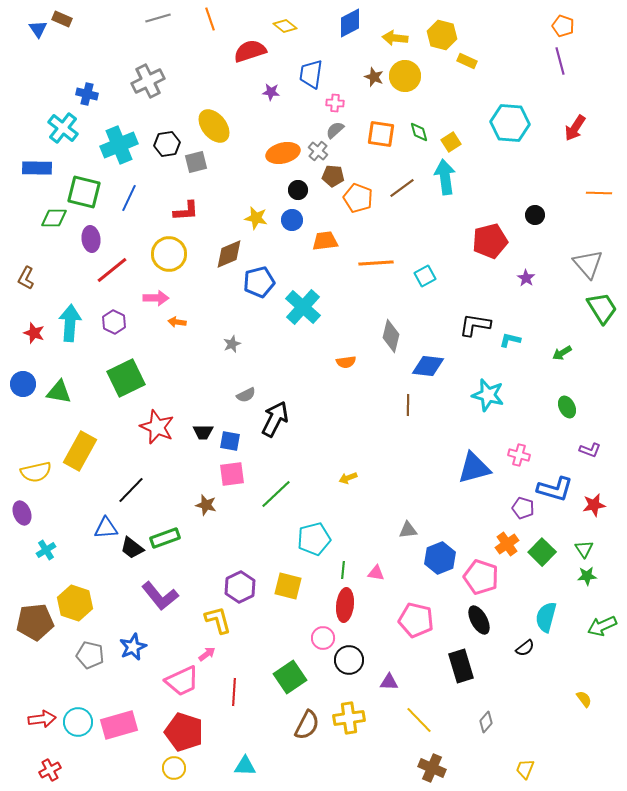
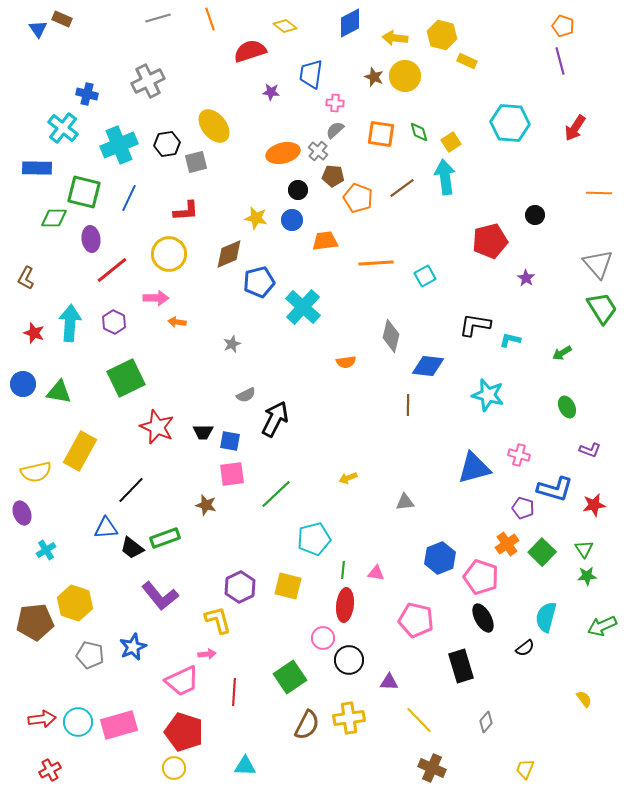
gray triangle at (588, 264): moved 10 px right
gray triangle at (408, 530): moved 3 px left, 28 px up
black ellipse at (479, 620): moved 4 px right, 2 px up
pink arrow at (207, 654): rotated 30 degrees clockwise
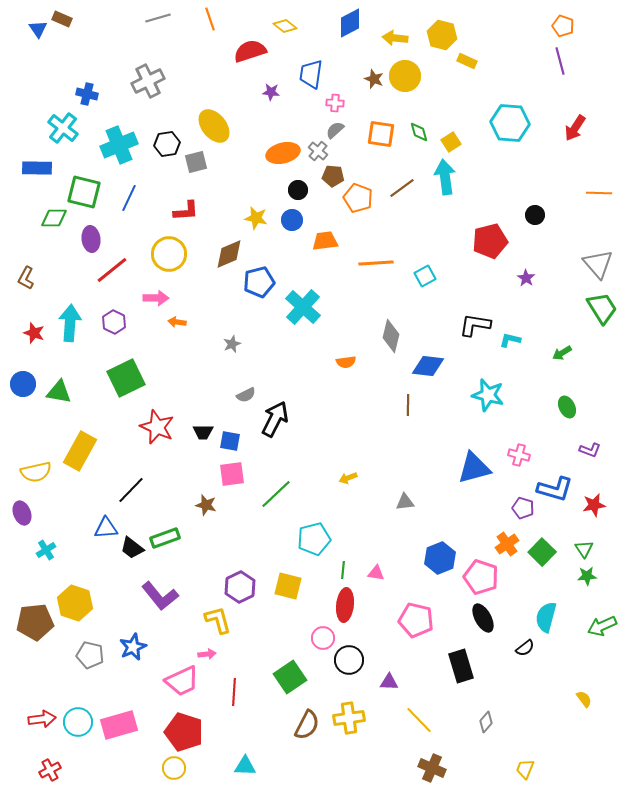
brown star at (374, 77): moved 2 px down
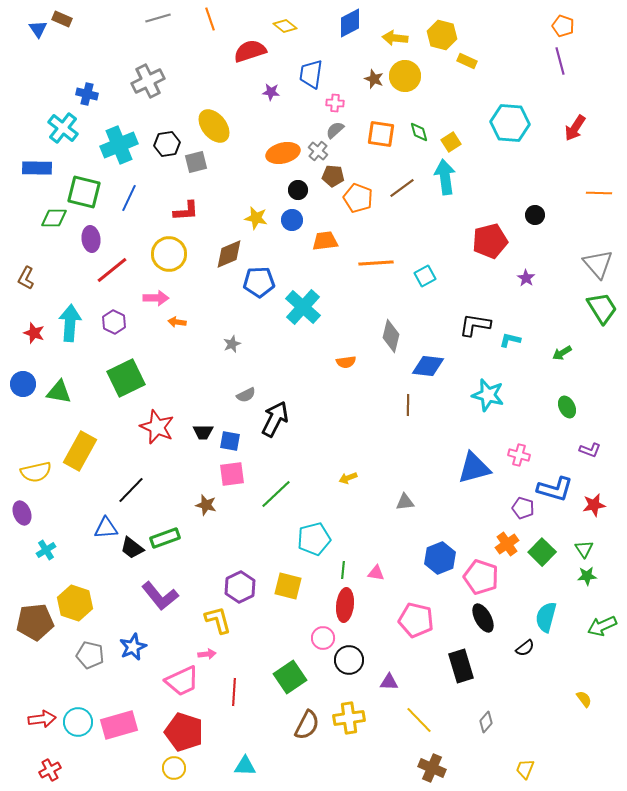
blue pentagon at (259, 282): rotated 12 degrees clockwise
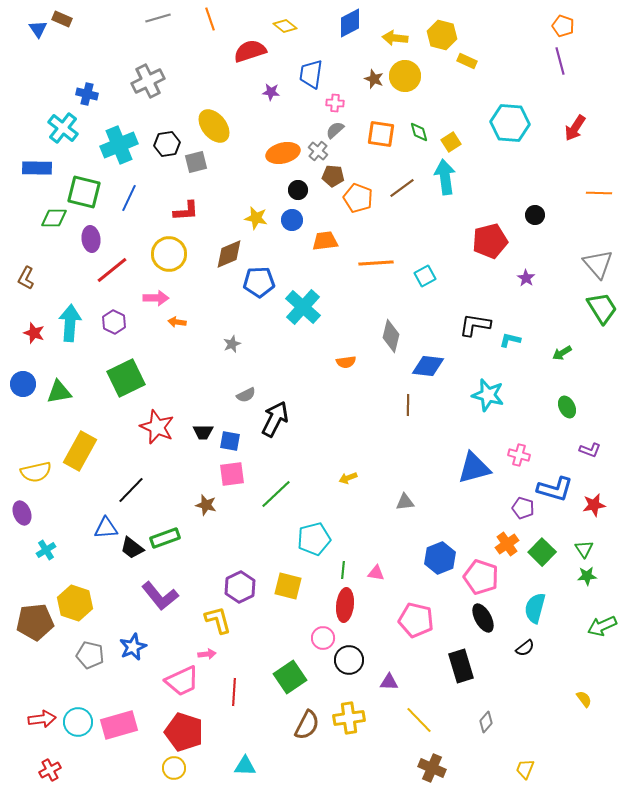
green triangle at (59, 392): rotated 20 degrees counterclockwise
cyan semicircle at (546, 617): moved 11 px left, 9 px up
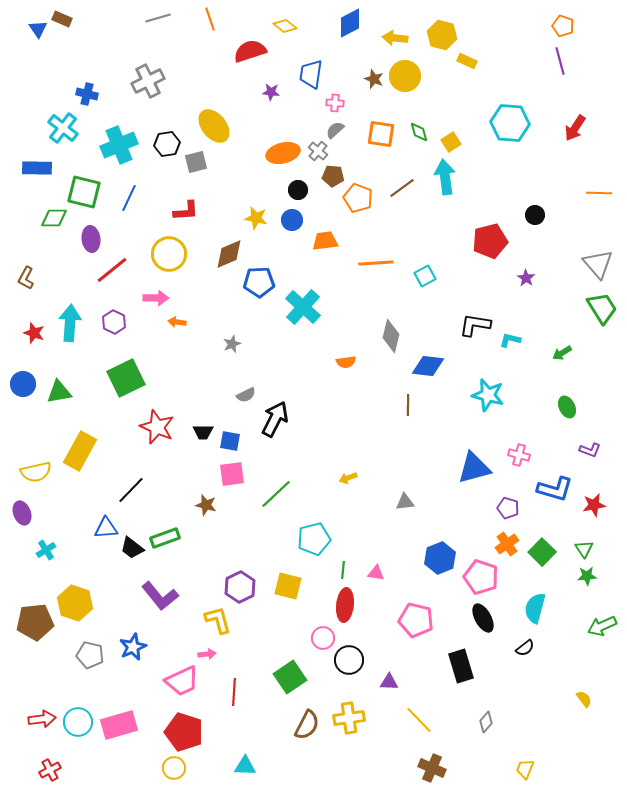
purple pentagon at (523, 508): moved 15 px left
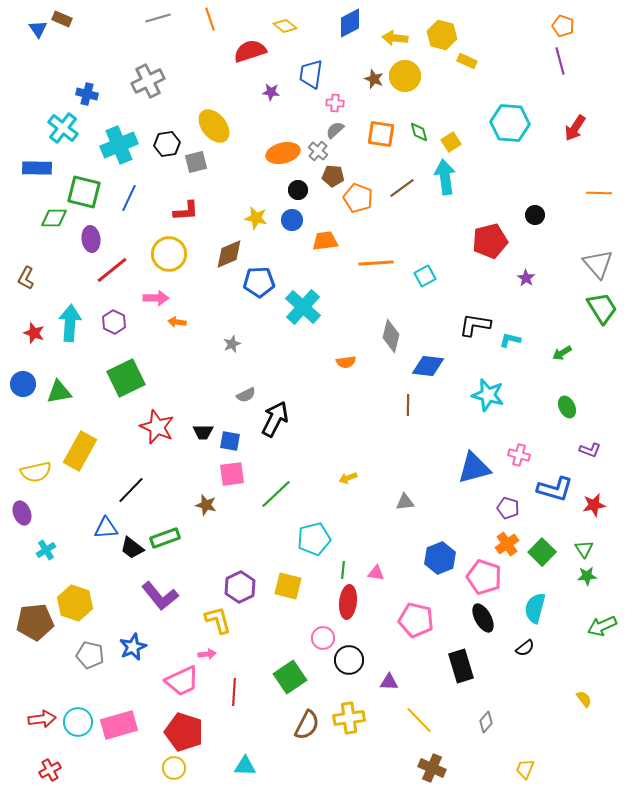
pink pentagon at (481, 577): moved 3 px right
red ellipse at (345, 605): moved 3 px right, 3 px up
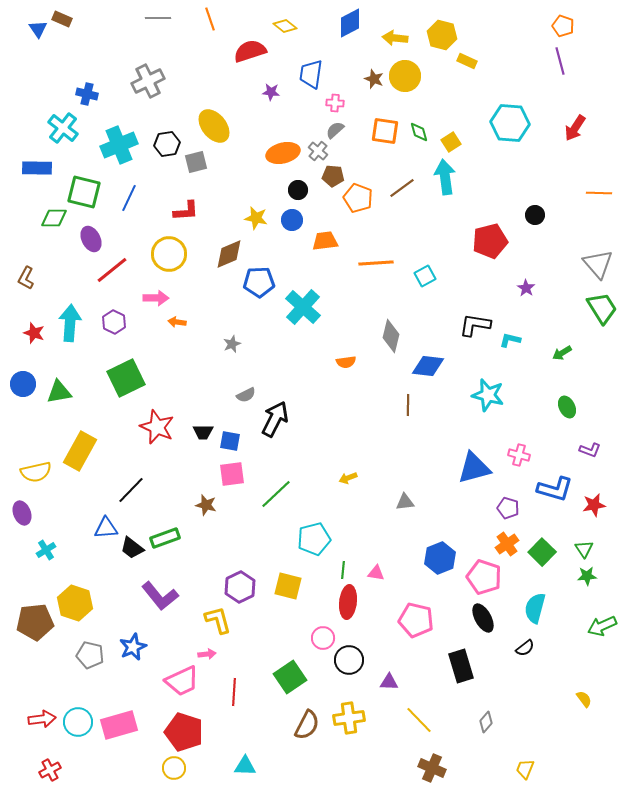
gray line at (158, 18): rotated 15 degrees clockwise
orange square at (381, 134): moved 4 px right, 3 px up
purple ellipse at (91, 239): rotated 20 degrees counterclockwise
purple star at (526, 278): moved 10 px down
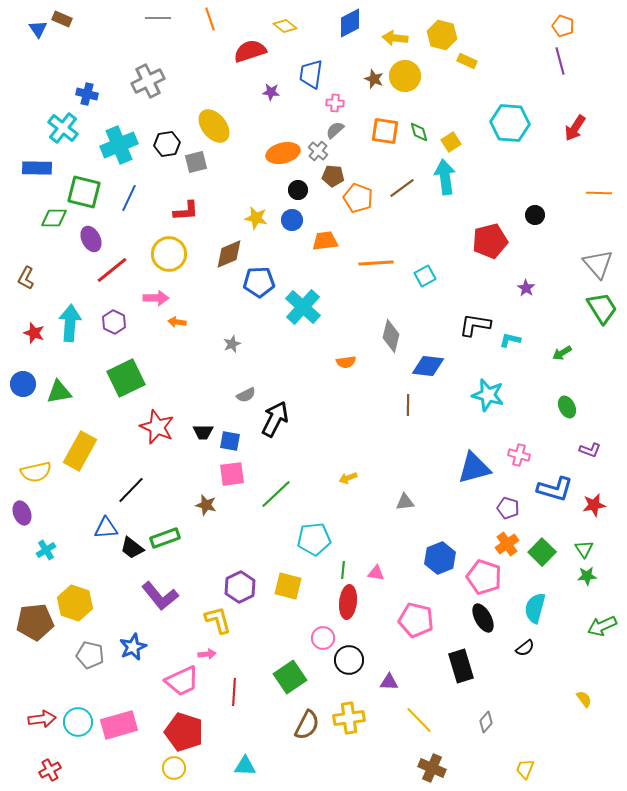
cyan pentagon at (314, 539): rotated 8 degrees clockwise
